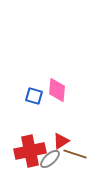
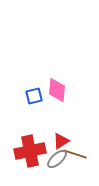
blue square: rotated 30 degrees counterclockwise
gray ellipse: moved 7 px right
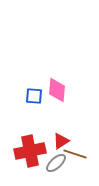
blue square: rotated 18 degrees clockwise
gray ellipse: moved 1 px left, 4 px down
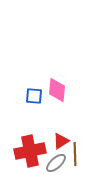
brown line: rotated 70 degrees clockwise
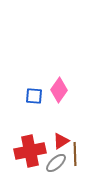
pink diamond: moved 2 px right; rotated 30 degrees clockwise
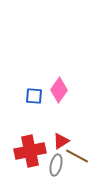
brown line: moved 2 px right, 2 px down; rotated 60 degrees counterclockwise
gray ellipse: moved 2 px down; rotated 35 degrees counterclockwise
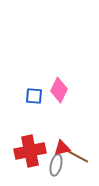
pink diamond: rotated 10 degrees counterclockwise
red triangle: moved 1 px right, 7 px down; rotated 18 degrees clockwise
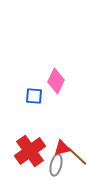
pink diamond: moved 3 px left, 9 px up
red cross: rotated 24 degrees counterclockwise
brown line: rotated 15 degrees clockwise
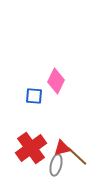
red cross: moved 1 px right, 3 px up
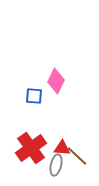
red triangle: rotated 18 degrees clockwise
